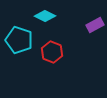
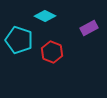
purple rectangle: moved 6 px left, 3 px down
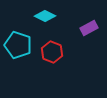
cyan pentagon: moved 1 px left, 5 px down
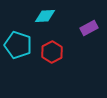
cyan diamond: rotated 30 degrees counterclockwise
red hexagon: rotated 10 degrees clockwise
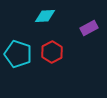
cyan pentagon: moved 9 px down
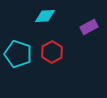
purple rectangle: moved 1 px up
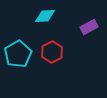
cyan pentagon: rotated 24 degrees clockwise
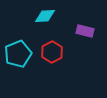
purple rectangle: moved 4 px left, 4 px down; rotated 42 degrees clockwise
cyan pentagon: rotated 8 degrees clockwise
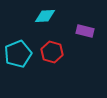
red hexagon: rotated 15 degrees counterclockwise
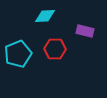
red hexagon: moved 3 px right, 3 px up; rotated 15 degrees counterclockwise
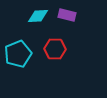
cyan diamond: moved 7 px left
purple rectangle: moved 18 px left, 16 px up
